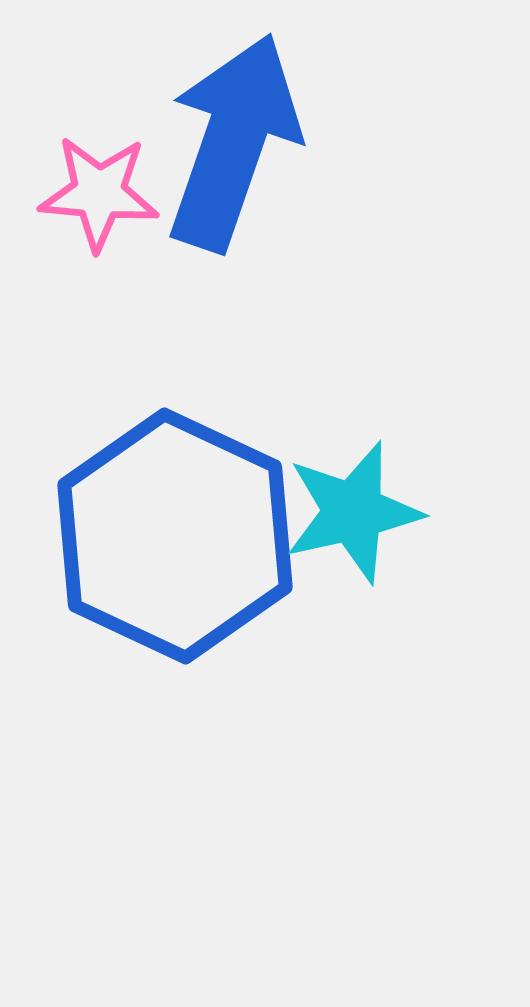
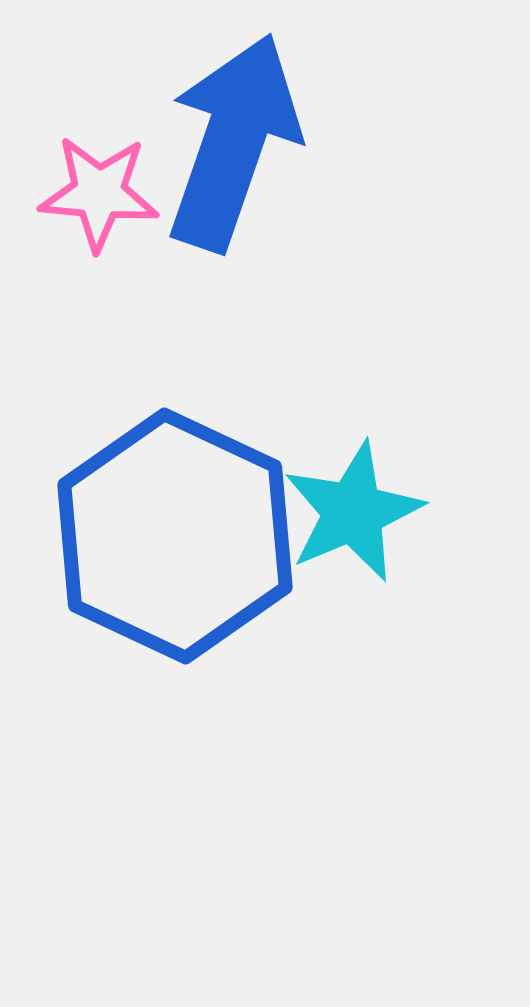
cyan star: rotated 10 degrees counterclockwise
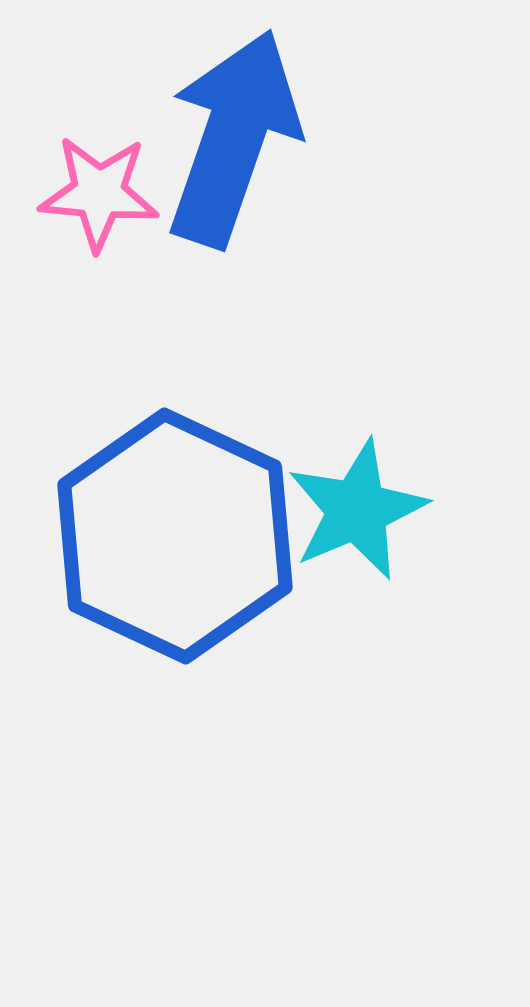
blue arrow: moved 4 px up
cyan star: moved 4 px right, 2 px up
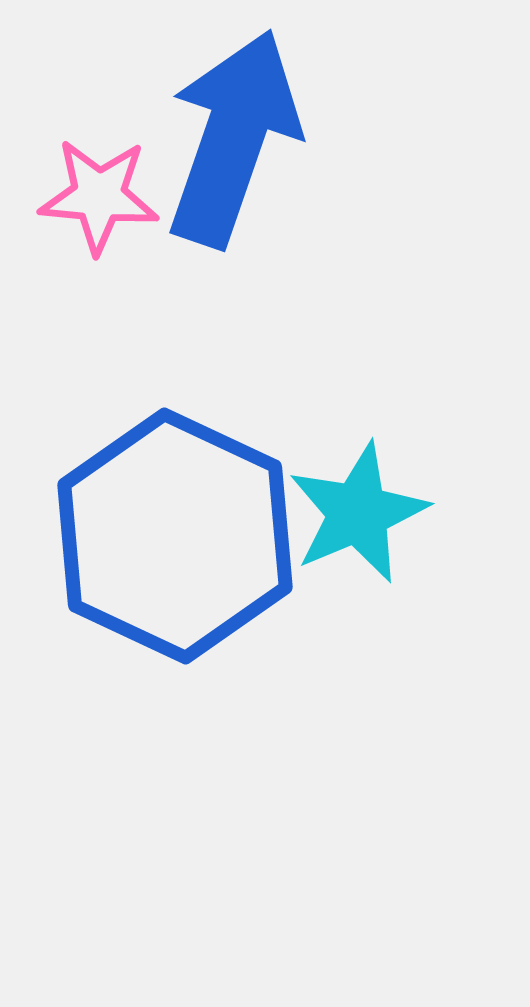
pink star: moved 3 px down
cyan star: moved 1 px right, 3 px down
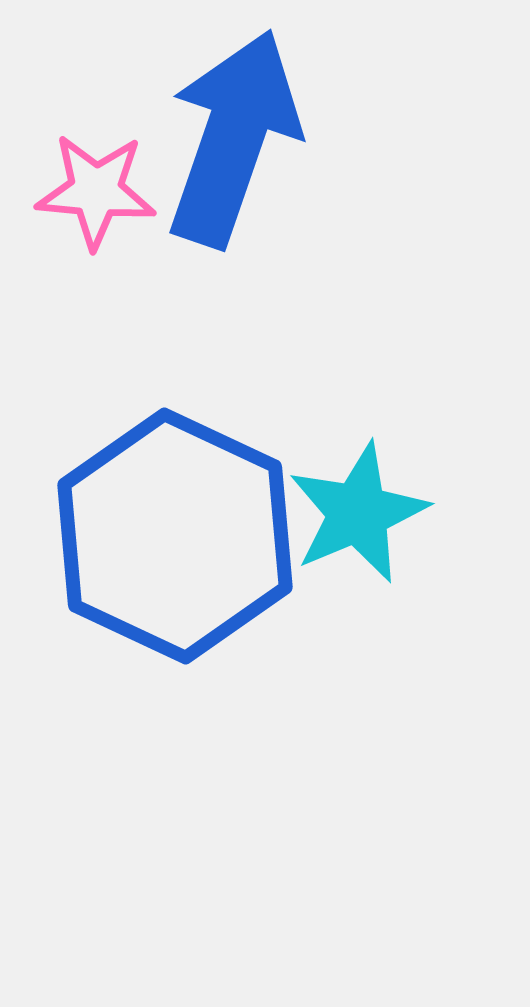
pink star: moved 3 px left, 5 px up
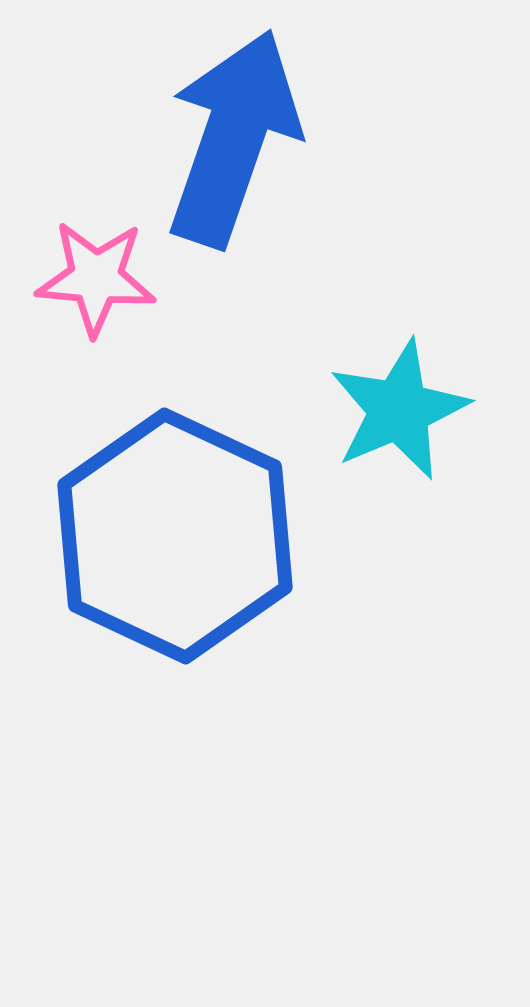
pink star: moved 87 px down
cyan star: moved 41 px right, 103 px up
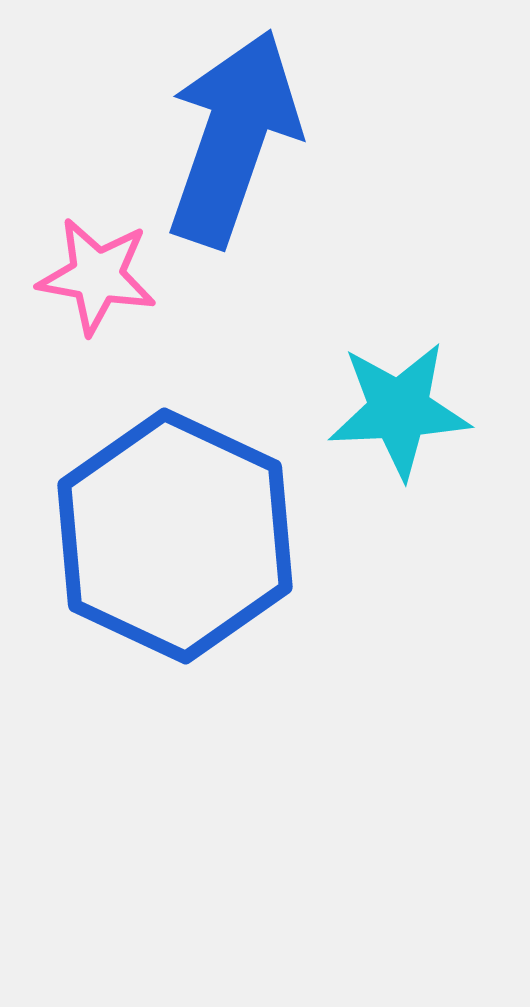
pink star: moved 1 px right, 2 px up; rotated 5 degrees clockwise
cyan star: rotated 20 degrees clockwise
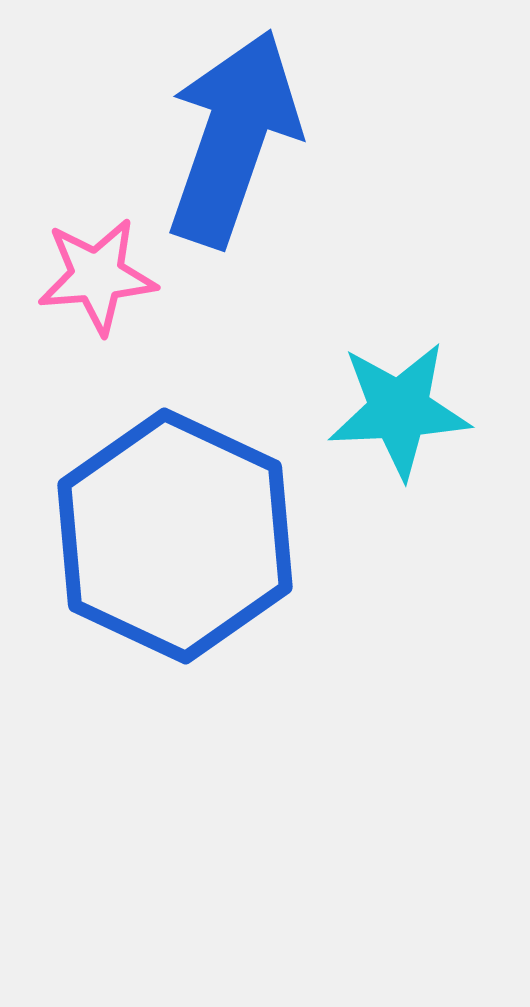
pink star: rotated 15 degrees counterclockwise
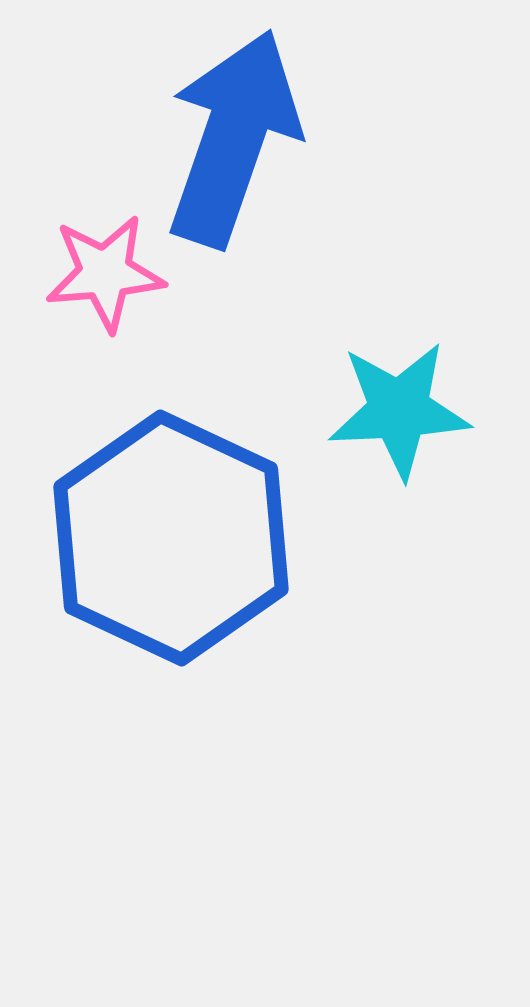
pink star: moved 8 px right, 3 px up
blue hexagon: moved 4 px left, 2 px down
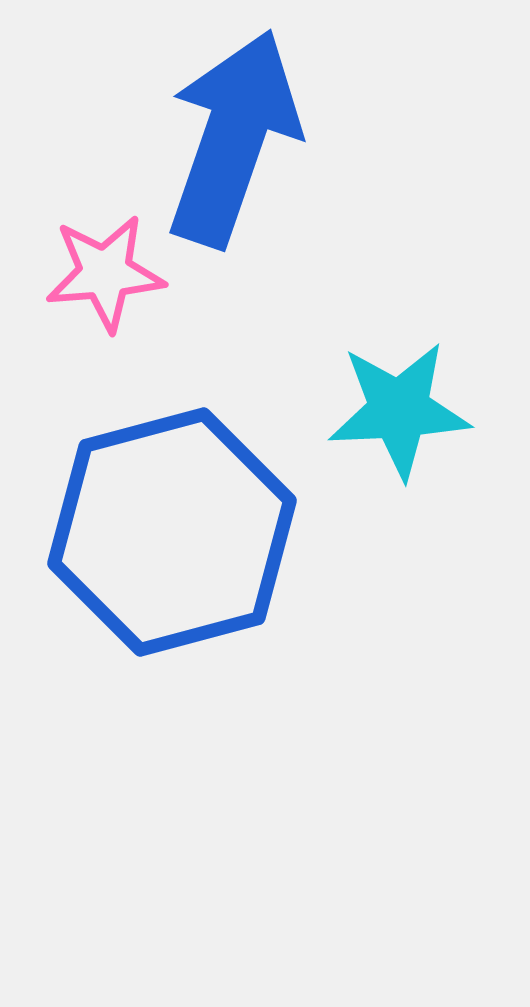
blue hexagon: moved 1 px right, 6 px up; rotated 20 degrees clockwise
